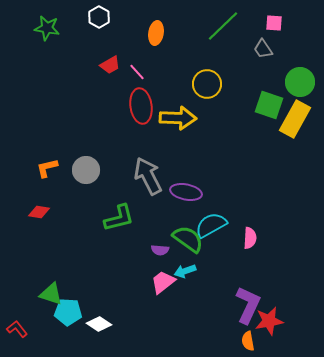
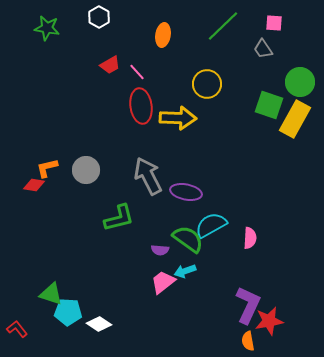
orange ellipse: moved 7 px right, 2 px down
red diamond: moved 5 px left, 27 px up
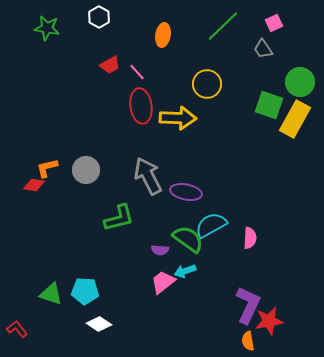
pink square: rotated 30 degrees counterclockwise
cyan pentagon: moved 17 px right, 21 px up
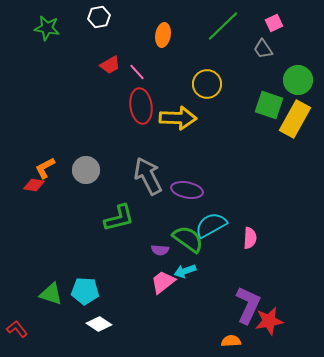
white hexagon: rotated 20 degrees clockwise
green circle: moved 2 px left, 2 px up
orange L-shape: moved 2 px left; rotated 15 degrees counterclockwise
purple ellipse: moved 1 px right, 2 px up
orange semicircle: moved 17 px left; rotated 96 degrees clockwise
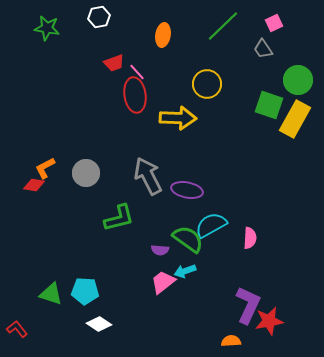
red trapezoid: moved 4 px right, 2 px up; rotated 10 degrees clockwise
red ellipse: moved 6 px left, 11 px up
gray circle: moved 3 px down
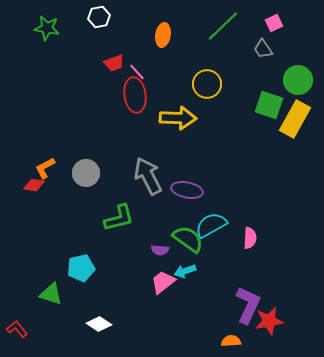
cyan pentagon: moved 4 px left, 23 px up; rotated 16 degrees counterclockwise
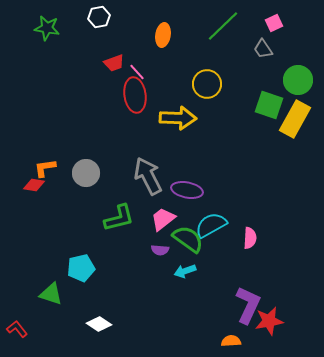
orange L-shape: rotated 20 degrees clockwise
pink trapezoid: moved 63 px up
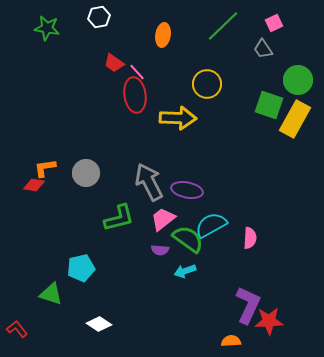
red trapezoid: rotated 55 degrees clockwise
gray arrow: moved 1 px right, 6 px down
red star: rotated 8 degrees clockwise
